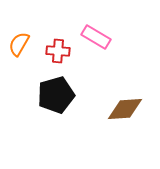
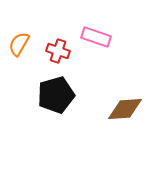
pink rectangle: rotated 12 degrees counterclockwise
red cross: rotated 15 degrees clockwise
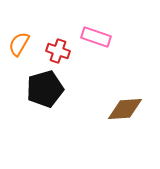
black pentagon: moved 11 px left, 6 px up
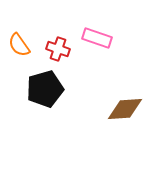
pink rectangle: moved 1 px right, 1 px down
orange semicircle: moved 1 px down; rotated 65 degrees counterclockwise
red cross: moved 2 px up
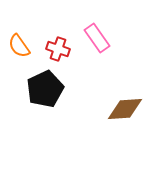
pink rectangle: rotated 36 degrees clockwise
orange semicircle: moved 1 px down
black pentagon: rotated 9 degrees counterclockwise
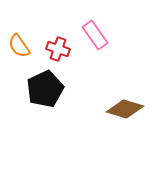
pink rectangle: moved 2 px left, 3 px up
brown diamond: rotated 21 degrees clockwise
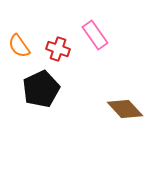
black pentagon: moved 4 px left
brown diamond: rotated 30 degrees clockwise
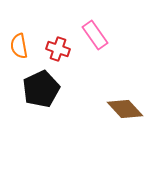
orange semicircle: rotated 25 degrees clockwise
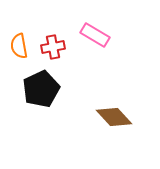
pink rectangle: rotated 24 degrees counterclockwise
red cross: moved 5 px left, 2 px up; rotated 30 degrees counterclockwise
brown diamond: moved 11 px left, 8 px down
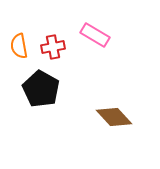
black pentagon: rotated 18 degrees counterclockwise
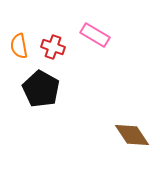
red cross: rotated 30 degrees clockwise
brown diamond: moved 18 px right, 18 px down; rotated 9 degrees clockwise
